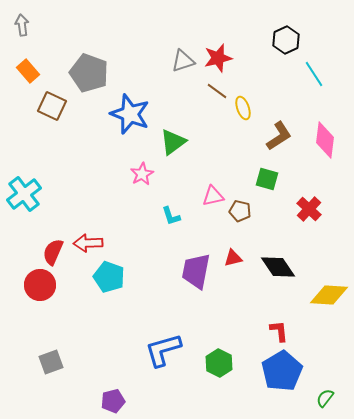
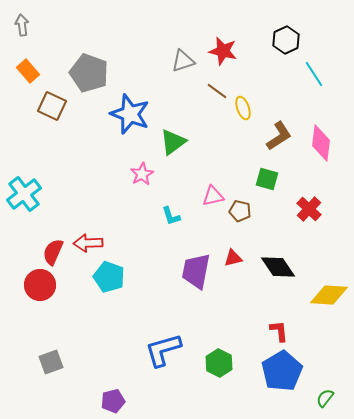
red star: moved 5 px right, 7 px up; rotated 28 degrees clockwise
pink diamond: moved 4 px left, 3 px down
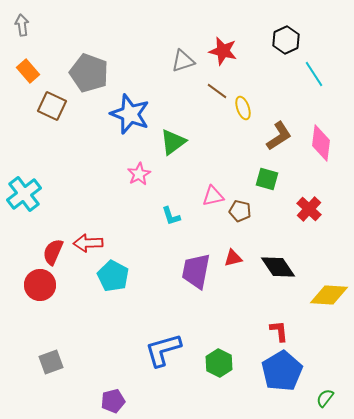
pink star: moved 3 px left
cyan pentagon: moved 4 px right, 1 px up; rotated 8 degrees clockwise
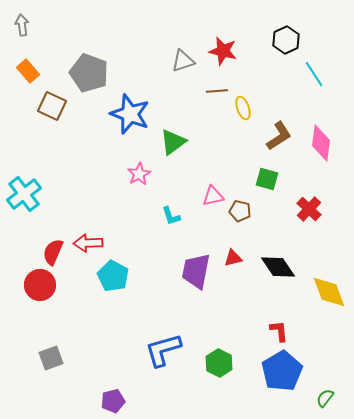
brown line: rotated 40 degrees counterclockwise
yellow diamond: moved 3 px up; rotated 66 degrees clockwise
gray square: moved 4 px up
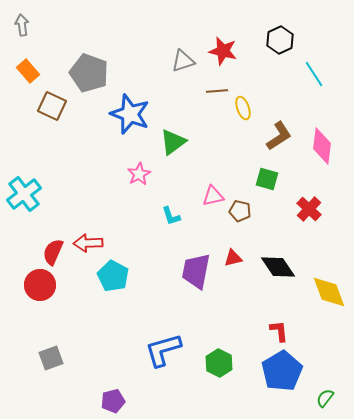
black hexagon: moved 6 px left
pink diamond: moved 1 px right, 3 px down
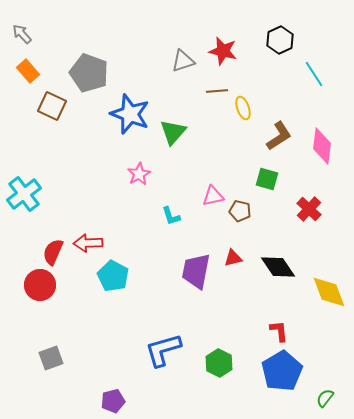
gray arrow: moved 9 px down; rotated 35 degrees counterclockwise
green triangle: moved 10 px up; rotated 12 degrees counterclockwise
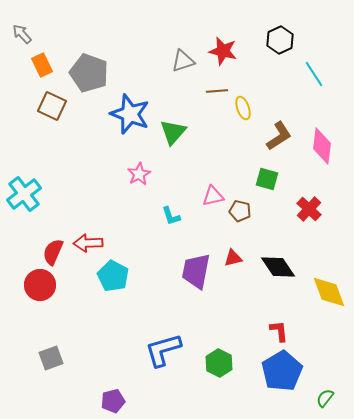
orange rectangle: moved 14 px right, 6 px up; rotated 15 degrees clockwise
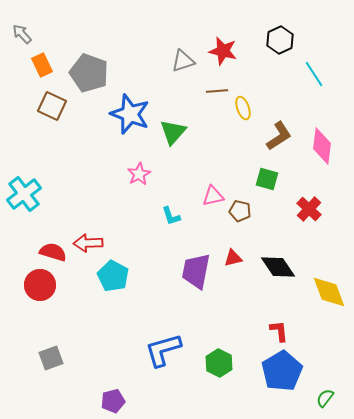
red semicircle: rotated 84 degrees clockwise
